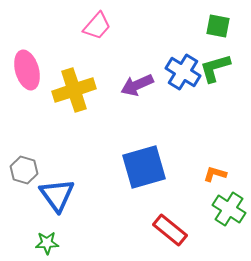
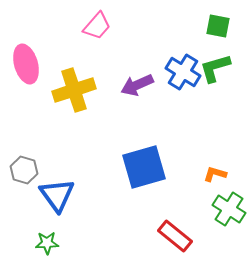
pink ellipse: moved 1 px left, 6 px up
red rectangle: moved 5 px right, 6 px down
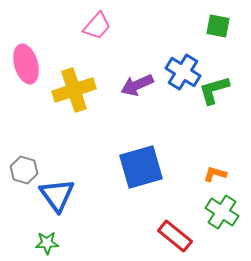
green L-shape: moved 1 px left, 22 px down
blue square: moved 3 px left
green cross: moved 7 px left, 3 px down
